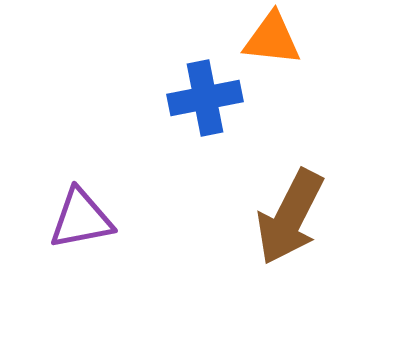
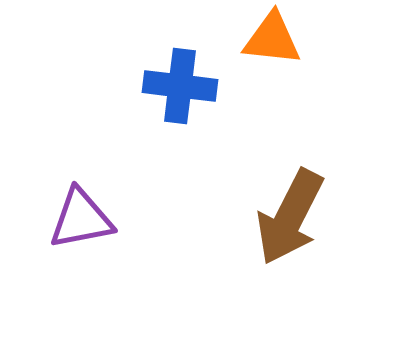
blue cross: moved 25 px left, 12 px up; rotated 18 degrees clockwise
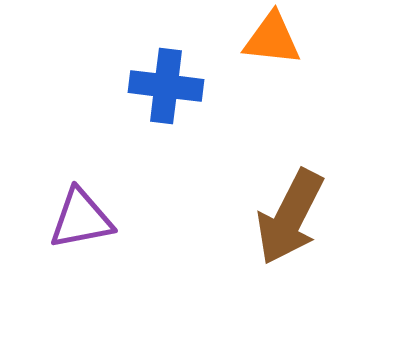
blue cross: moved 14 px left
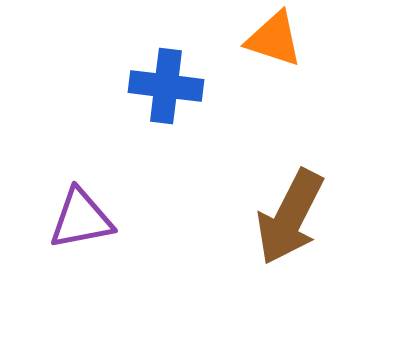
orange triangle: moved 2 px right; rotated 12 degrees clockwise
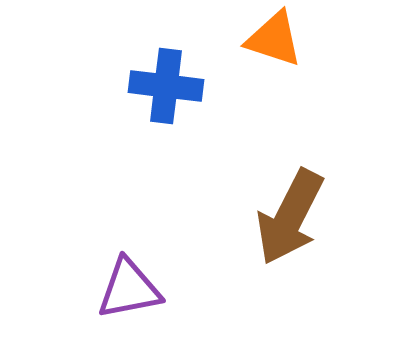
purple triangle: moved 48 px right, 70 px down
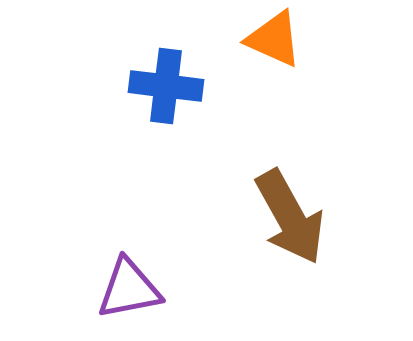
orange triangle: rotated 6 degrees clockwise
brown arrow: rotated 56 degrees counterclockwise
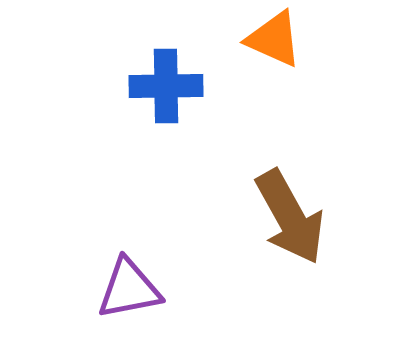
blue cross: rotated 8 degrees counterclockwise
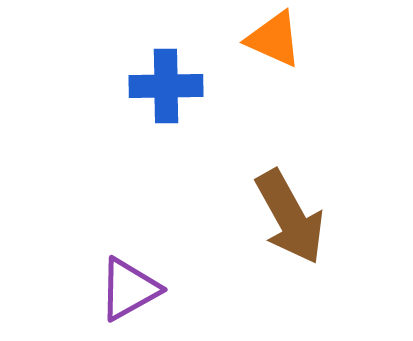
purple triangle: rotated 18 degrees counterclockwise
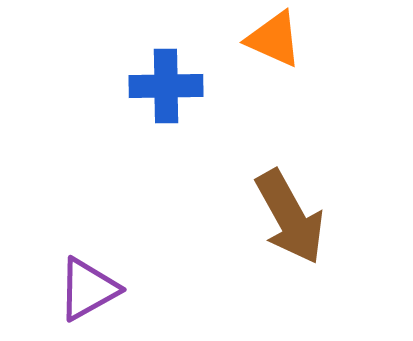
purple triangle: moved 41 px left
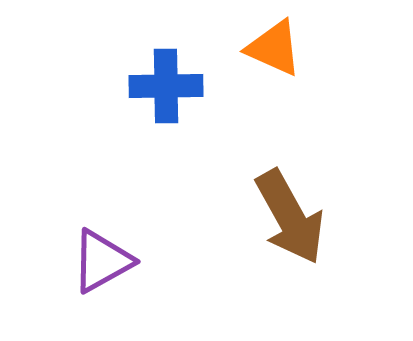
orange triangle: moved 9 px down
purple triangle: moved 14 px right, 28 px up
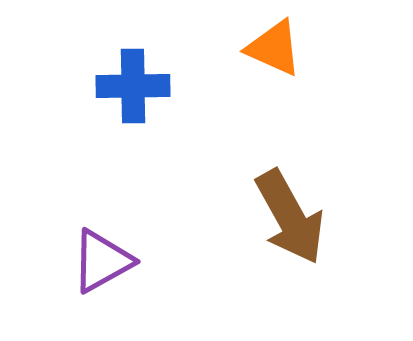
blue cross: moved 33 px left
